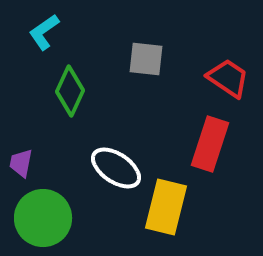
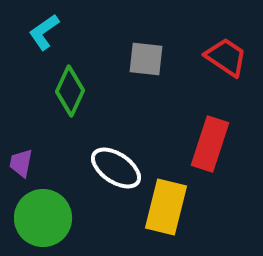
red trapezoid: moved 2 px left, 21 px up
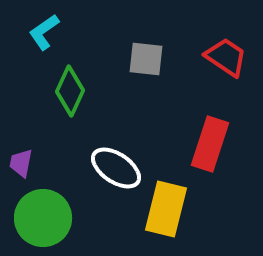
yellow rectangle: moved 2 px down
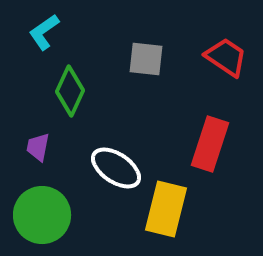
purple trapezoid: moved 17 px right, 16 px up
green circle: moved 1 px left, 3 px up
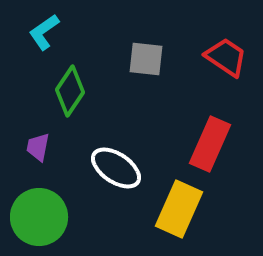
green diamond: rotated 9 degrees clockwise
red rectangle: rotated 6 degrees clockwise
yellow rectangle: moved 13 px right; rotated 10 degrees clockwise
green circle: moved 3 px left, 2 px down
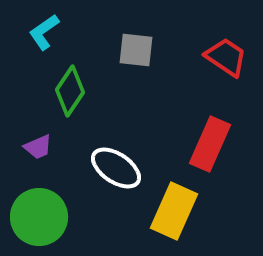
gray square: moved 10 px left, 9 px up
purple trapezoid: rotated 124 degrees counterclockwise
yellow rectangle: moved 5 px left, 2 px down
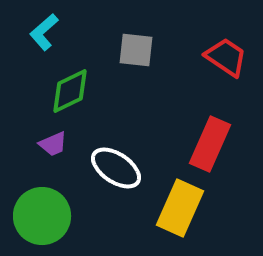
cyan L-shape: rotated 6 degrees counterclockwise
green diamond: rotated 30 degrees clockwise
purple trapezoid: moved 15 px right, 3 px up
yellow rectangle: moved 6 px right, 3 px up
green circle: moved 3 px right, 1 px up
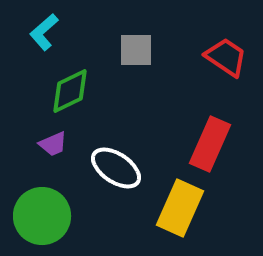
gray square: rotated 6 degrees counterclockwise
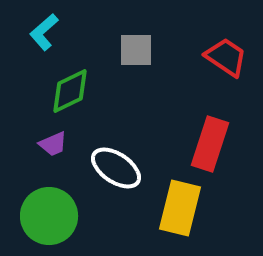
red rectangle: rotated 6 degrees counterclockwise
yellow rectangle: rotated 10 degrees counterclockwise
green circle: moved 7 px right
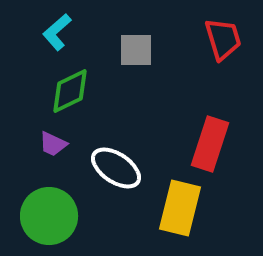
cyan L-shape: moved 13 px right
red trapezoid: moved 3 px left, 18 px up; rotated 39 degrees clockwise
purple trapezoid: rotated 48 degrees clockwise
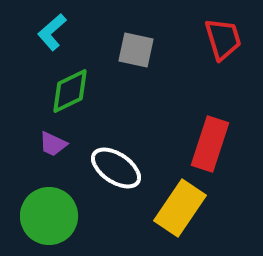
cyan L-shape: moved 5 px left
gray square: rotated 12 degrees clockwise
yellow rectangle: rotated 20 degrees clockwise
